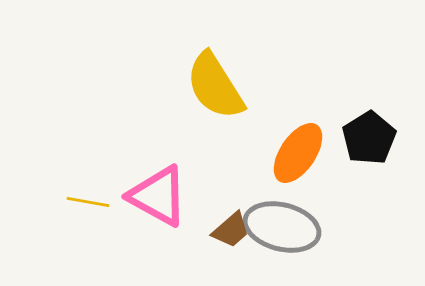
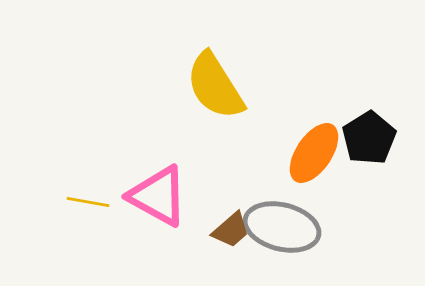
orange ellipse: moved 16 px right
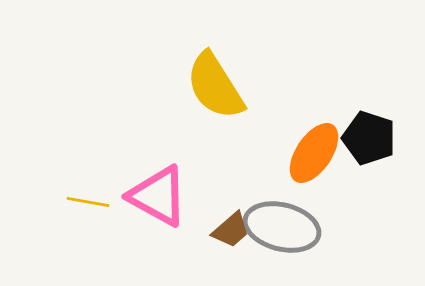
black pentagon: rotated 22 degrees counterclockwise
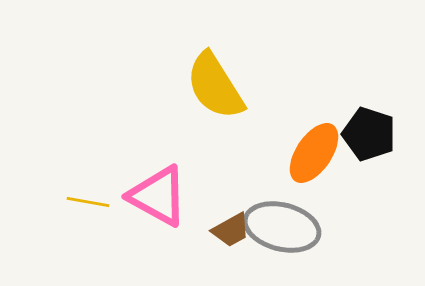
black pentagon: moved 4 px up
brown trapezoid: rotated 12 degrees clockwise
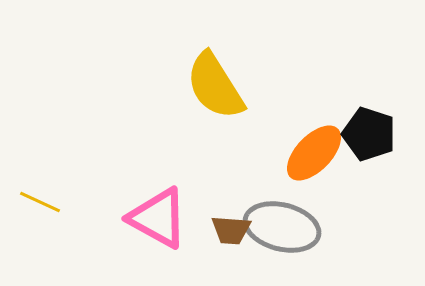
orange ellipse: rotated 10 degrees clockwise
pink triangle: moved 22 px down
yellow line: moved 48 px left; rotated 15 degrees clockwise
brown trapezoid: rotated 33 degrees clockwise
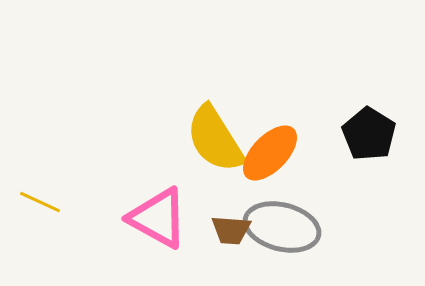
yellow semicircle: moved 53 px down
black pentagon: rotated 14 degrees clockwise
orange ellipse: moved 44 px left
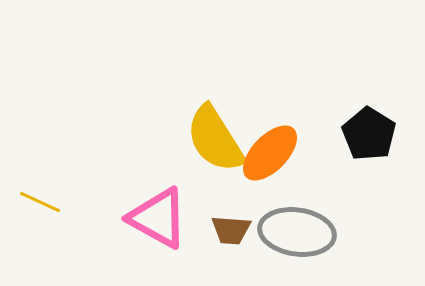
gray ellipse: moved 15 px right, 5 px down; rotated 6 degrees counterclockwise
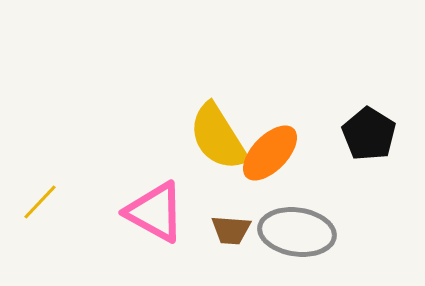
yellow semicircle: moved 3 px right, 2 px up
yellow line: rotated 72 degrees counterclockwise
pink triangle: moved 3 px left, 6 px up
